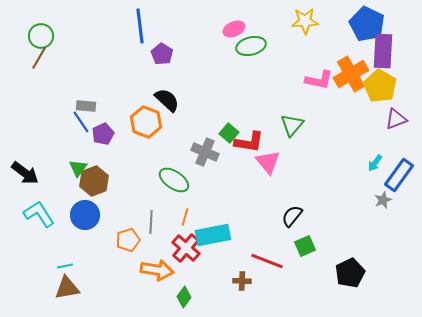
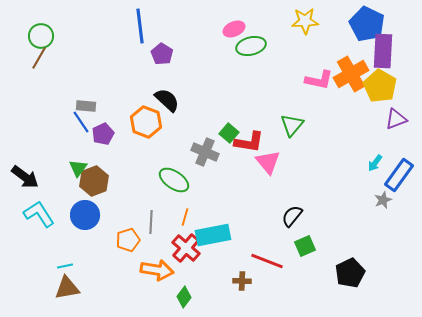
black arrow at (25, 173): moved 4 px down
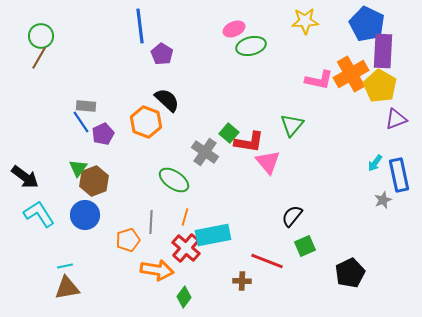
gray cross at (205, 152): rotated 12 degrees clockwise
blue rectangle at (399, 175): rotated 48 degrees counterclockwise
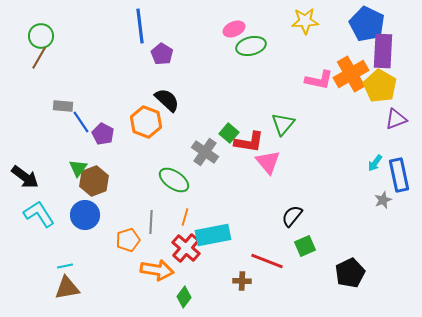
gray rectangle at (86, 106): moved 23 px left
green triangle at (292, 125): moved 9 px left, 1 px up
purple pentagon at (103, 134): rotated 20 degrees counterclockwise
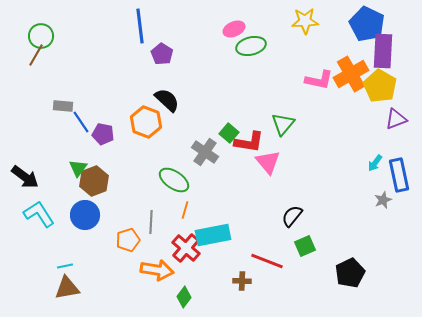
brown line at (39, 58): moved 3 px left, 3 px up
purple pentagon at (103, 134): rotated 15 degrees counterclockwise
orange line at (185, 217): moved 7 px up
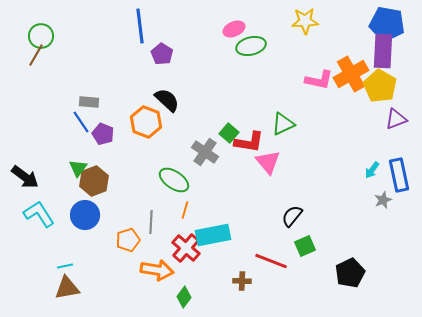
blue pentagon at (367, 24): moved 20 px right; rotated 16 degrees counterclockwise
gray rectangle at (63, 106): moved 26 px right, 4 px up
green triangle at (283, 124): rotated 25 degrees clockwise
purple pentagon at (103, 134): rotated 10 degrees clockwise
cyan arrow at (375, 163): moved 3 px left, 7 px down
red line at (267, 261): moved 4 px right
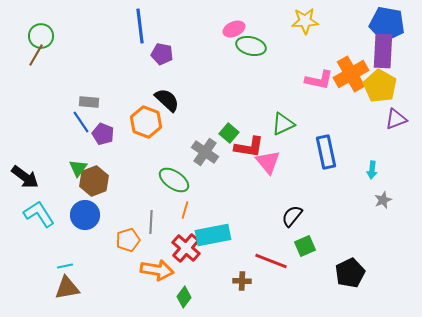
green ellipse at (251, 46): rotated 28 degrees clockwise
purple pentagon at (162, 54): rotated 20 degrees counterclockwise
red L-shape at (249, 142): moved 5 px down
cyan arrow at (372, 170): rotated 30 degrees counterclockwise
blue rectangle at (399, 175): moved 73 px left, 23 px up
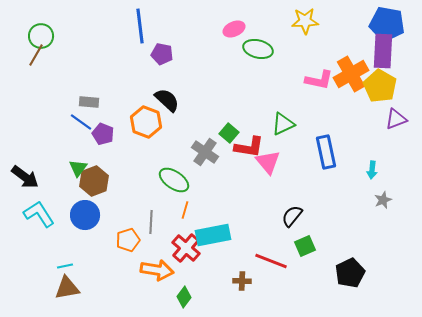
green ellipse at (251, 46): moved 7 px right, 3 px down
blue line at (81, 122): rotated 20 degrees counterclockwise
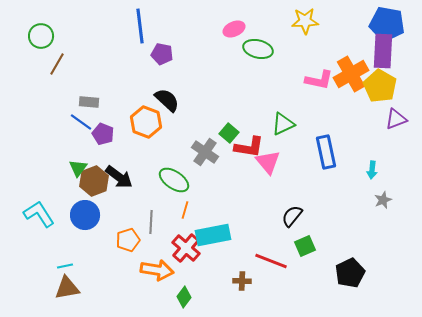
brown line at (36, 55): moved 21 px right, 9 px down
black arrow at (25, 177): moved 94 px right
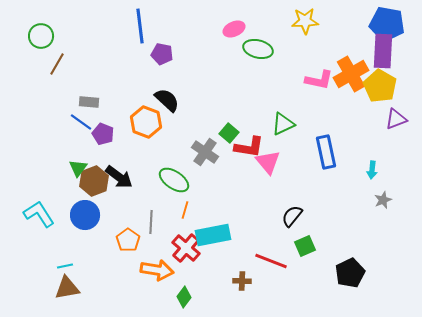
orange pentagon at (128, 240): rotated 20 degrees counterclockwise
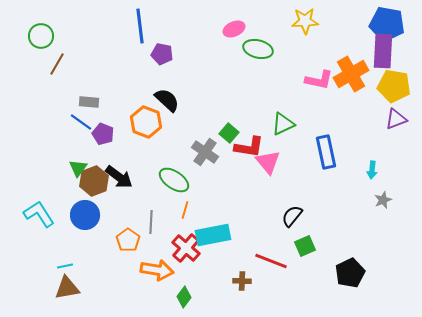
yellow pentagon at (380, 86): moved 14 px right; rotated 20 degrees counterclockwise
